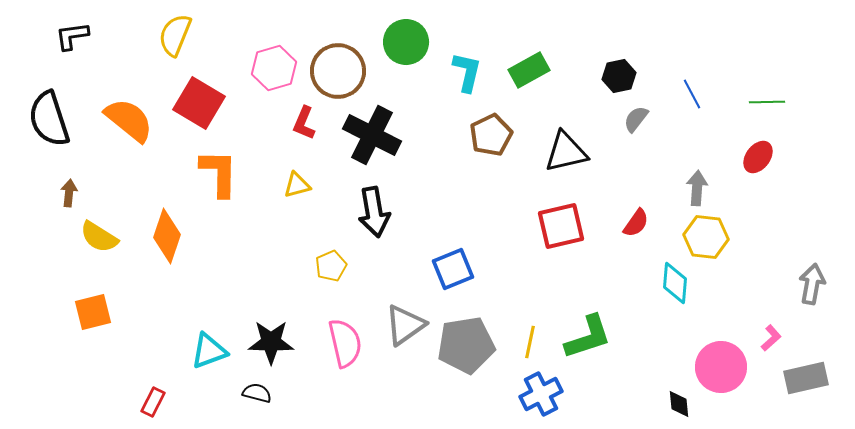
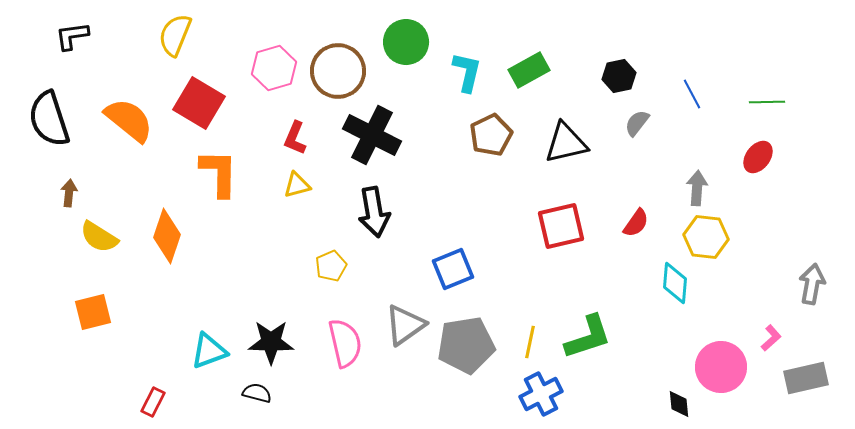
gray semicircle at (636, 119): moved 1 px right, 4 px down
red L-shape at (304, 123): moved 9 px left, 15 px down
black triangle at (566, 152): moved 9 px up
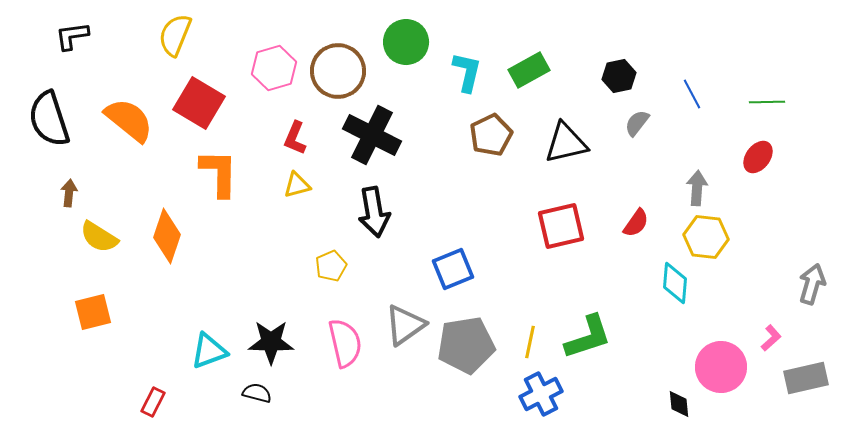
gray arrow at (812, 284): rotated 6 degrees clockwise
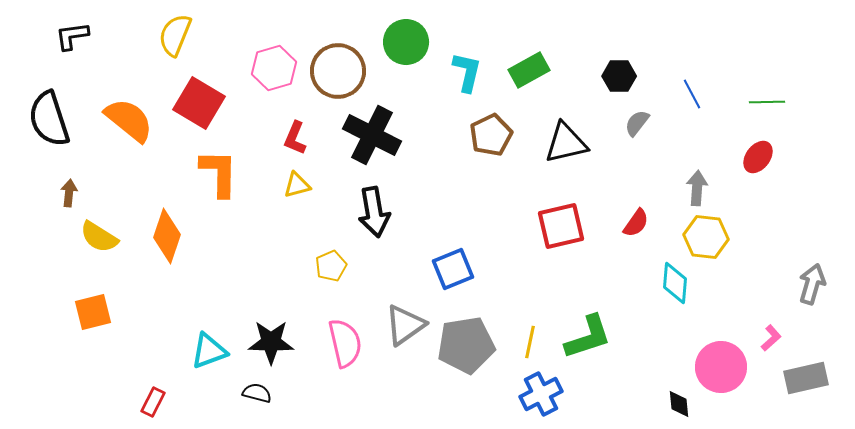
black hexagon at (619, 76): rotated 12 degrees clockwise
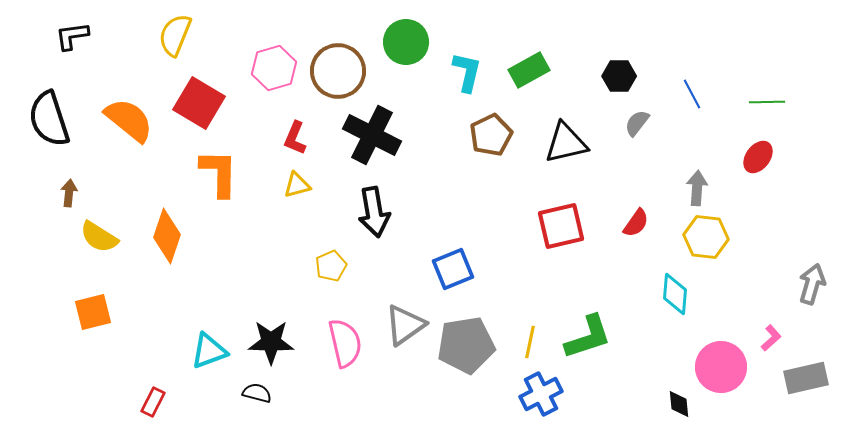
cyan diamond at (675, 283): moved 11 px down
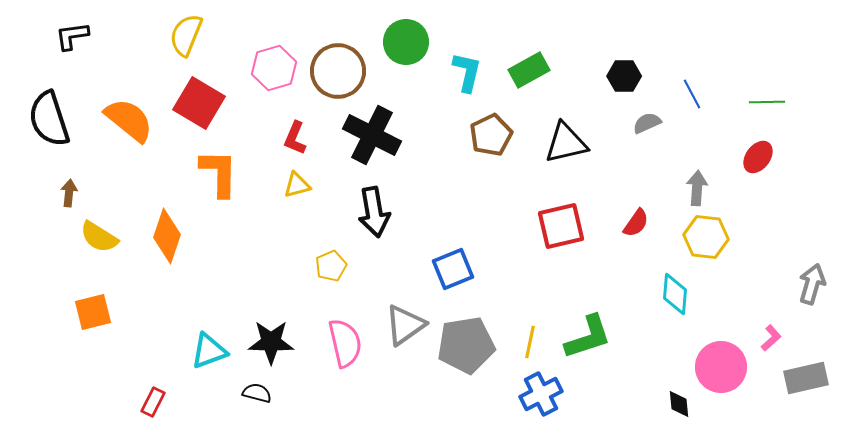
yellow semicircle at (175, 35): moved 11 px right
black hexagon at (619, 76): moved 5 px right
gray semicircle at (637, 123): moved 10 px right; rotated 28 degrees clockwise
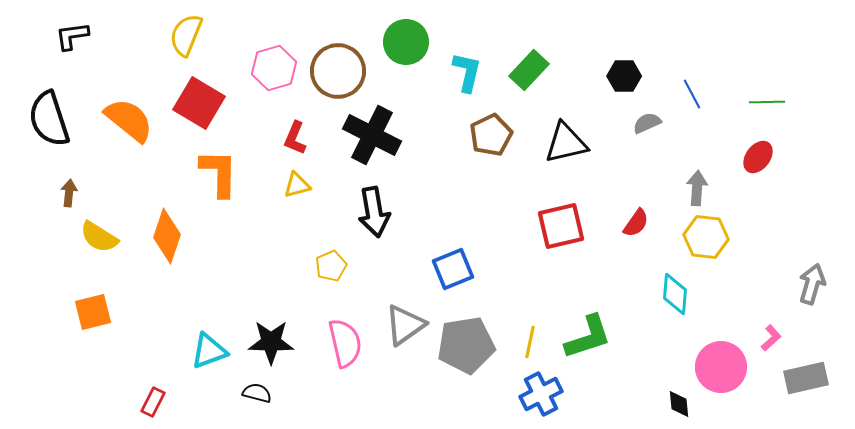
green rectangle at (529, 70): rotated 18 degrees counterclockwise
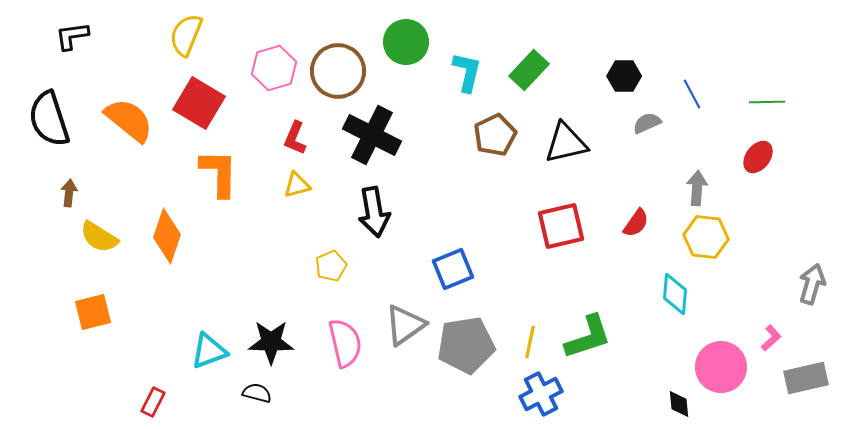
brown pentagon at (491, 135): moved 4 px right
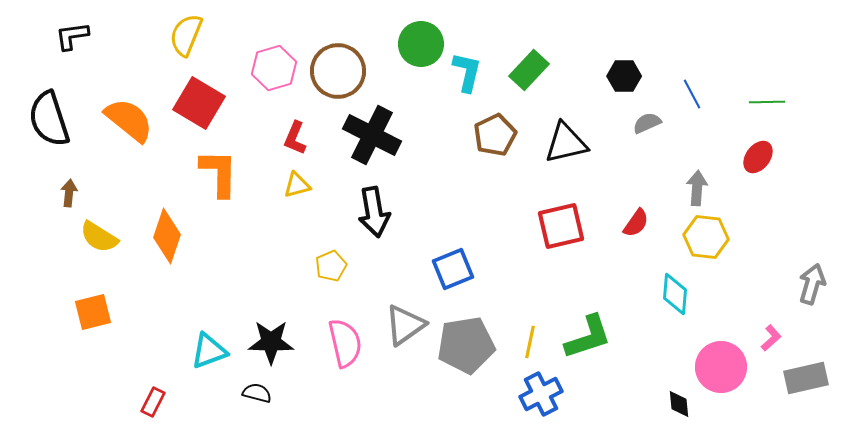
green circle at (406, 42): moved 15 px right, 2 px down
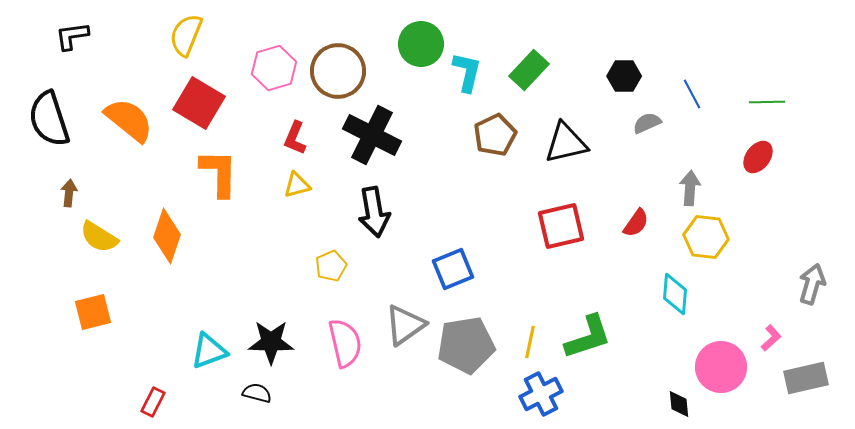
gray arrow at (697, 188): moved 7 px left
